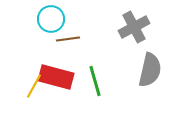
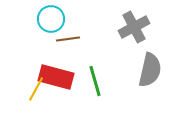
yellow line: moved 2 px right, 3 px down
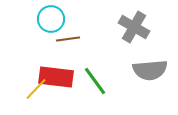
gray cross: rotated 32 degrees counterclockwise
gray semicircle: rotated 72 degrees clockwise
red rectangle: rotated 8 degrees counterclockwise
green line: rotated 20 degrees counterclockwise
yellow line: rotated 15 degrees clockwise
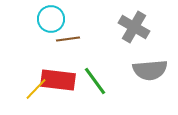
red rectangle: moved 2 px right, 3 px down
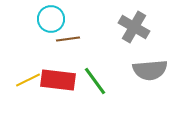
yellow line: moved 8 px left, 9 px up; rotated 20 degrees clockwise
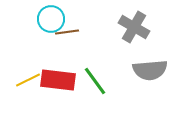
brown line: moved 1 px left, 7 px up
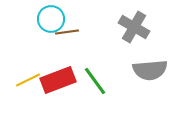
red rectangle: rotated 28 degrees counterclockwise
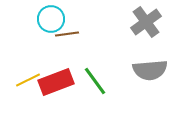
gray cross: moved 12 px right, 5 px up; rotated 24 degrees clockwise
brown line: moved 2 px down
red rectangle: moved 2 px left, 2 px down
